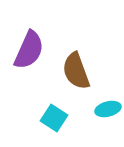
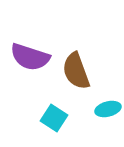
purple semicircle: moved 1 px right, 7 px down; rotated 84 degrees clockwise
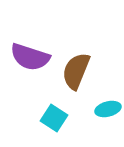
brown semicircle: rotated 42 degrees clockwise
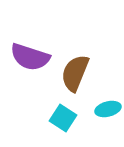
brown semicircle: moved 1 px left, 2 px down
cyan square: moved 9 px right
